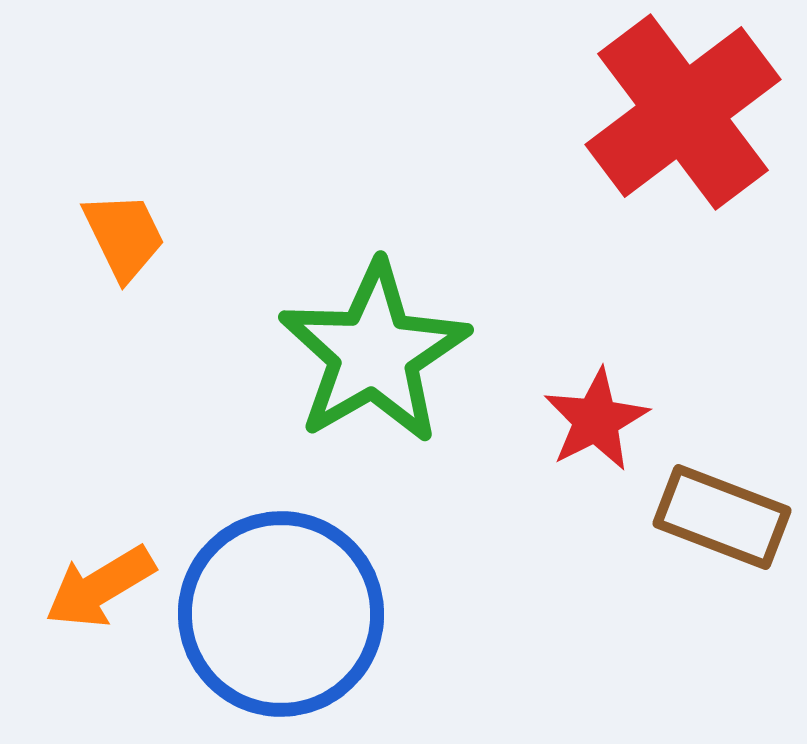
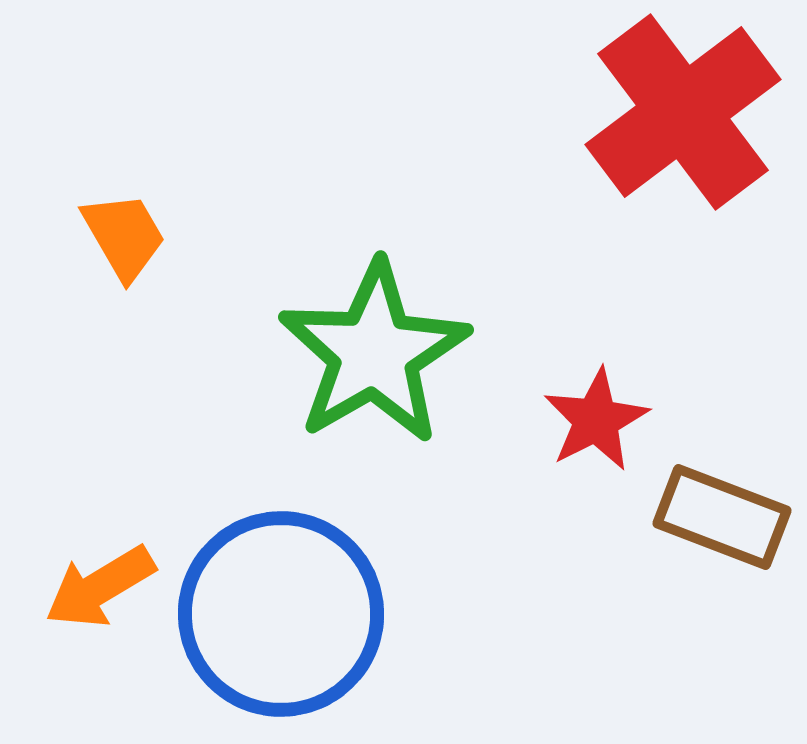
orange trapezoid: rotated 4 degrees counterclockwise
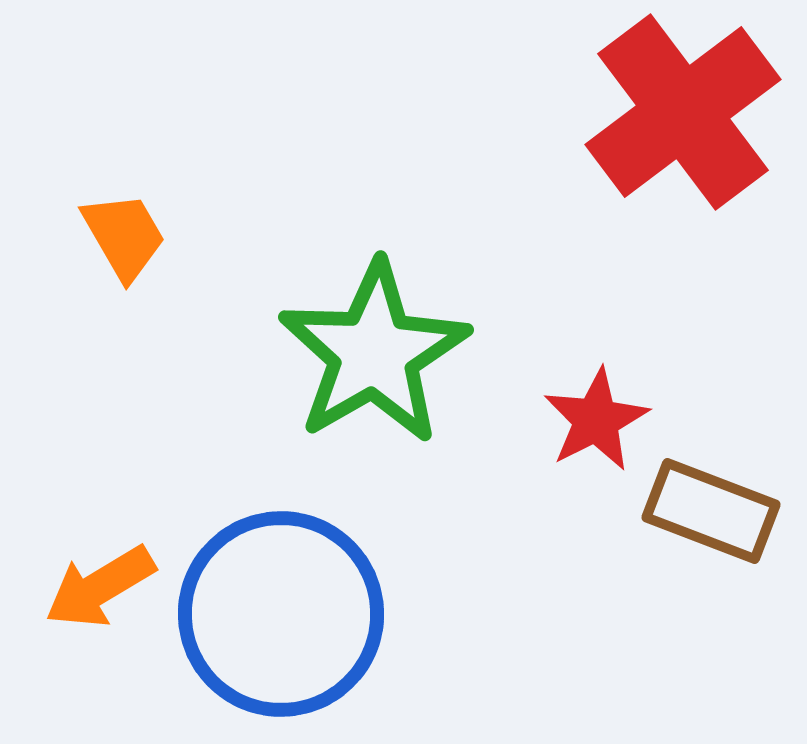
brown rectangle: moved 11 px left, 6 px up
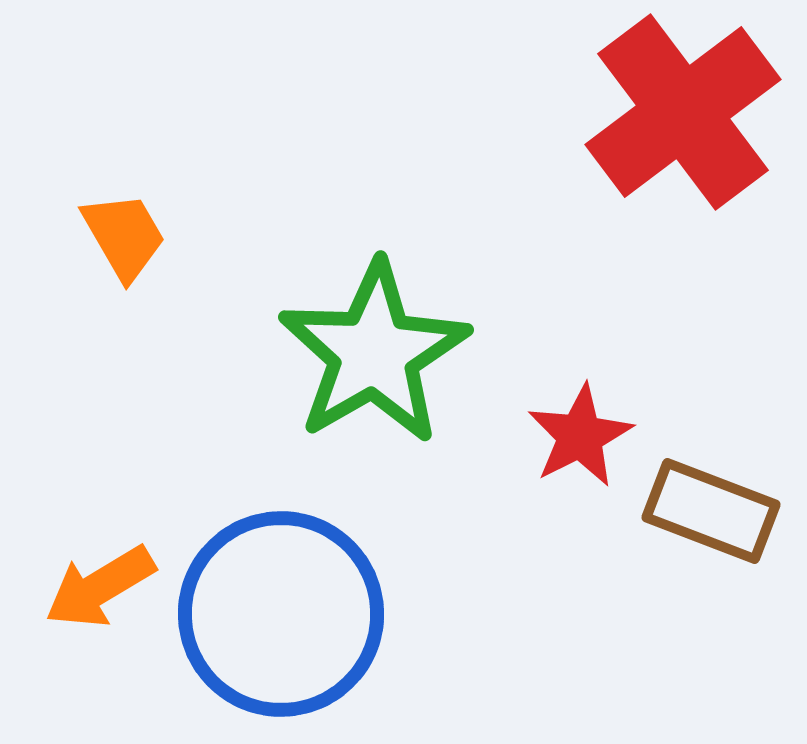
red star: moved 16 px left, 16 px down
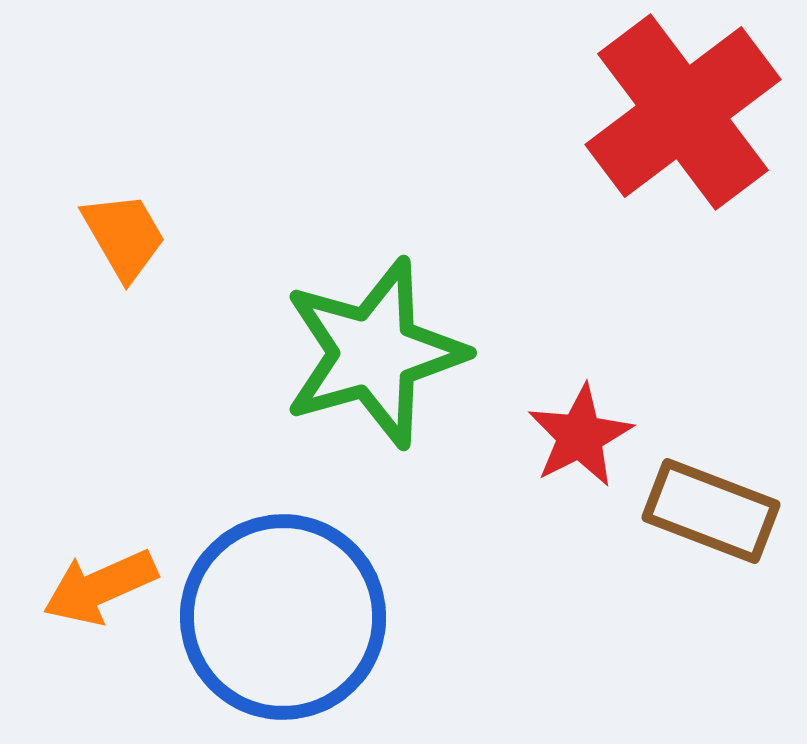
green star: rotated 14 degrees clockwise
orange arrow: rotated 7 degrees clockwise
blue circle: moved 2 px right, 3 px down
